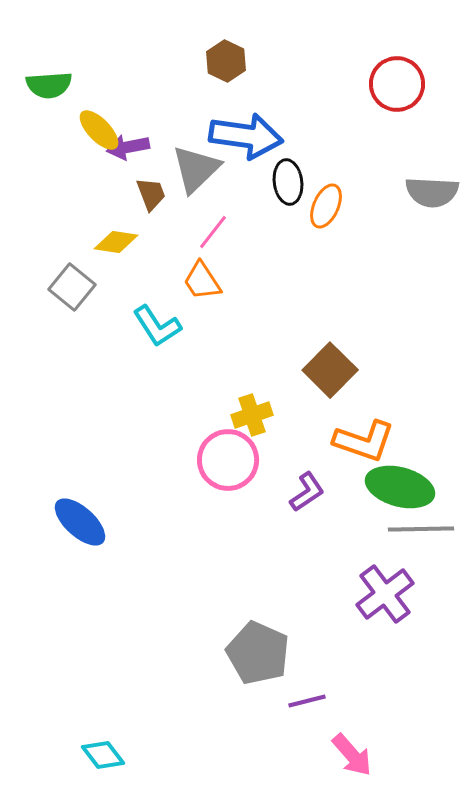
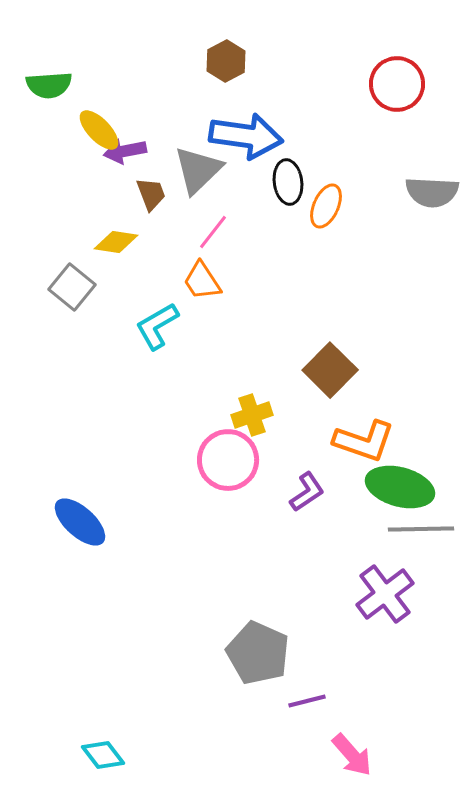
brown hexagon: rotated 6 degrees clockwise
purple arrow: moved 3 px left, 4 px down
gray triangle: moved 2 px right, 1 px down
cyan L-shape: rotated 93 degrees clockwise
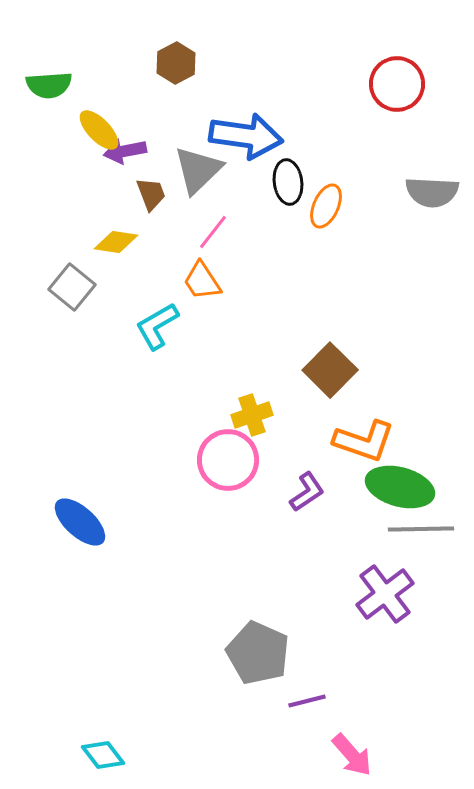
brown hexagon: moved 50 px left, 2 px down
